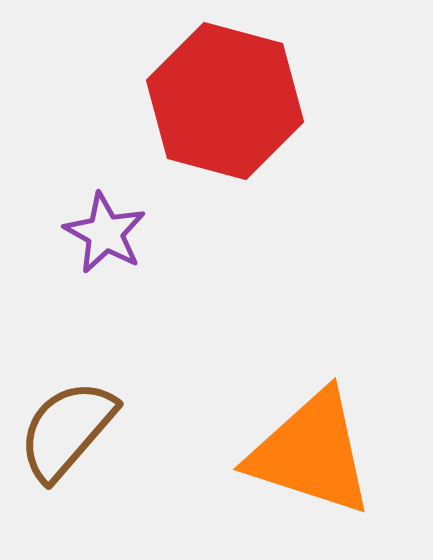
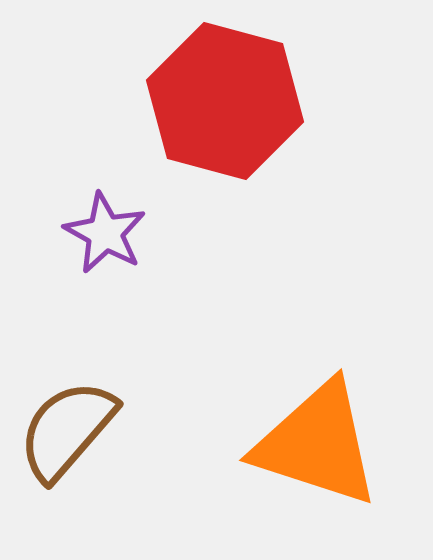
orange triangle: moved 6 px right, 9 px up
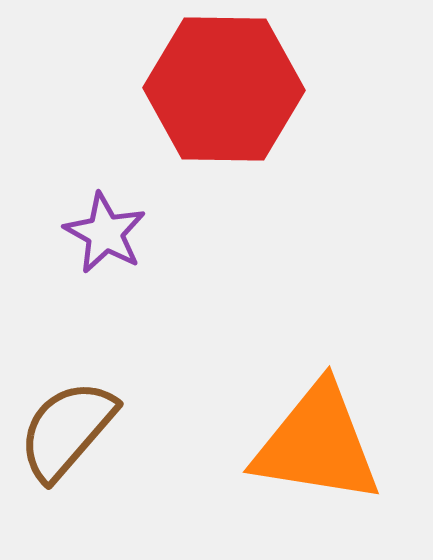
red hexagon: moved 1 px left, 12 px up; rotated 14 degrees counterclockwise
orange triangle: rotated 9 degrees counterclockwise
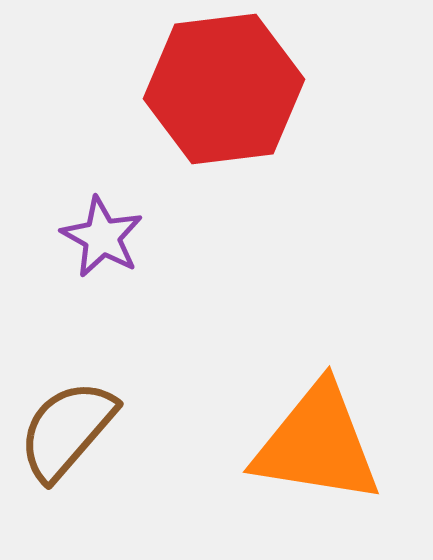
red hexagon: rotated 8 degrees counterclockwise
purple star: moved 3 px left, 4 px down
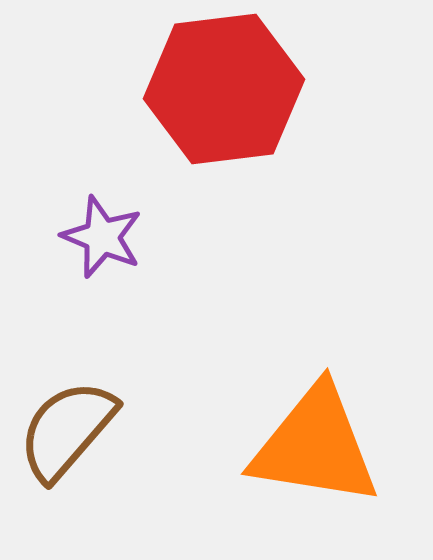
purple star: rotated 6 degrees counterclockwise
orange triangle: moved 2 px left, 2 px down
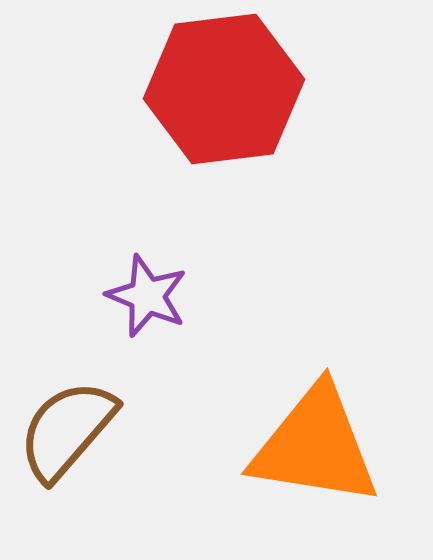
purple star: moved 45 px right, 59 px down
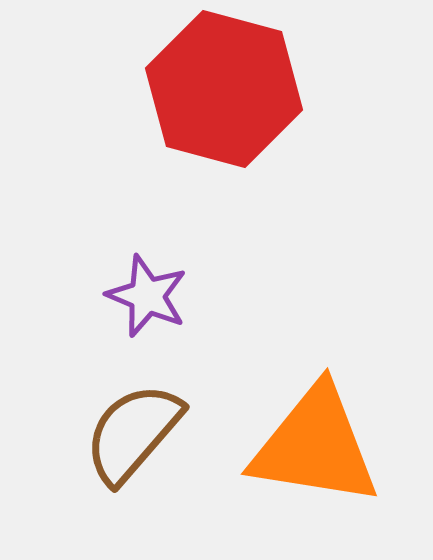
red hexagon: rotated 22 degrees clockwise
brown semicircle: moved 66 px right, 3 px down
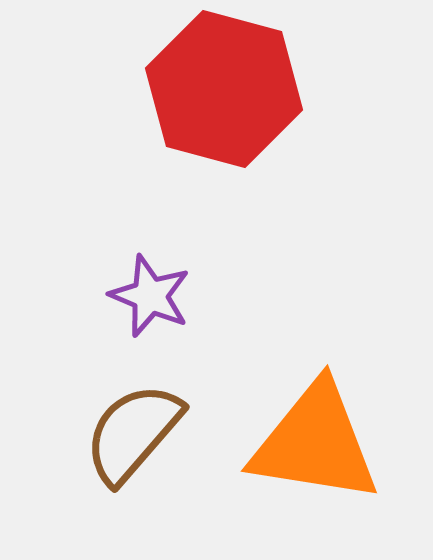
purple star: moved 3 px right
orange triangle: moved 3 px up
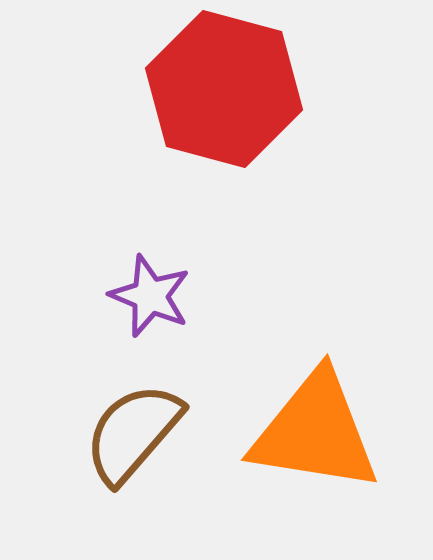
orange triangle: moved 11 px up
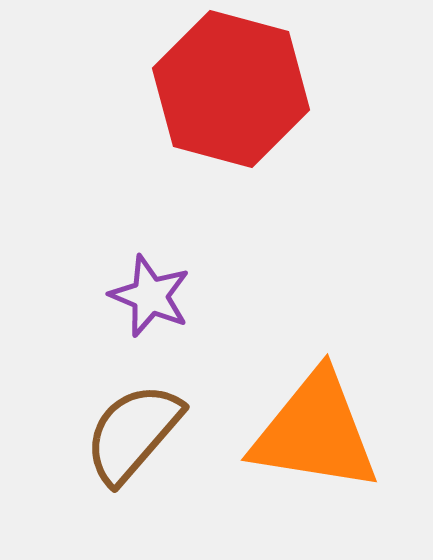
red hexagon: moved 7 px right
